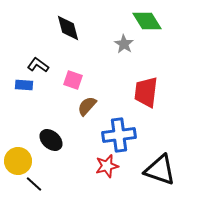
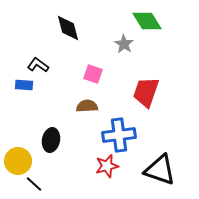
pink square: moved 20 px right, 6 px up
red trapezoid: rotated 12 degrees clockwise
brown semicircle: rotated 45 degrees clockwise
black ellipse: rotated 60 degrees clockwise
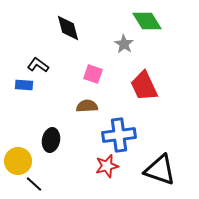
red trapezoid: moved 2 px left, 6 px up; rotated 44 degrees counterclockwise
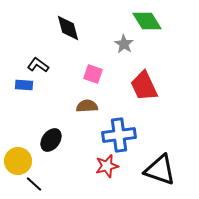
black ellipse: rotated 25 degrees clockwise
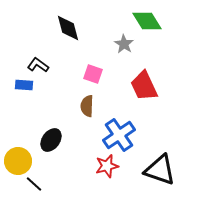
brown semicircle: rotated 85 degrees counterclockwise
blue cross: rotated 28 degrees counterclockwise
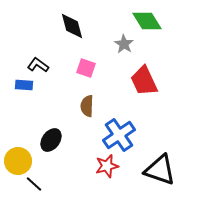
black diamond: moved 4 px right, 2 px up
pink square: moved 7 px left, 6 px up
red trapezoid: moved 5 px up
